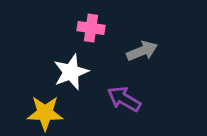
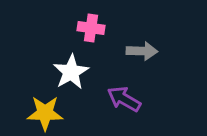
gray arrow: rotated 24 degrees clockwise
white star: rotated 9 degrees counterclockwise
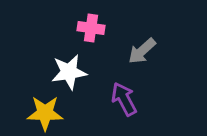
gray arrow: rotated 136 degrees clockwise
white star: moved 2 px left; rotated 21 degrees clockwise
purple arrow: rotated 32 degrees clockwise
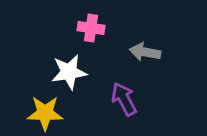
gray arrow: moved 3 px right, 1 px down; rotated 52 degrees clockwise
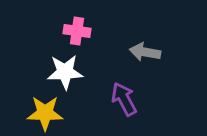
pink cross: moved 14 px left, 3 px down
white star: moved 4 px left; rotated 6 degrees clockwise
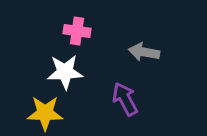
gray arrow: moved 1 px left
purple arrow: moved 1 px right
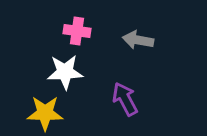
gray arrow: moved 6 px left, 12 px up
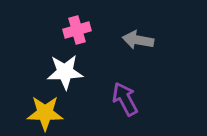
pink cross: moved 1 px up; rotated 24 degrees counterclockwise
